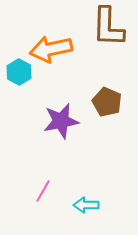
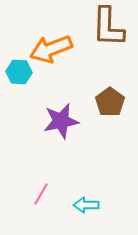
orange arrow: rotated 9 degrees counterclockwise
cyan hexagon: rotated 25 degrees counterclockwise
brown pentagon: moved 3 px right; rotated 12 degrees clockwise
pink line: moved 2 px left, 3 px down
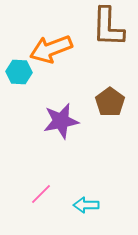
pink line: rotated 15 degrees clockwise
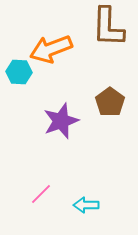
purple star: rotated 9 degrees counterclockwise
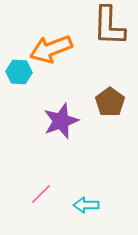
brown L-shape: moved 1 px right, 1 px up
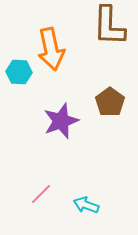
orange arrow: rotated 81 degrees counterclockwise
cyan arrow: rotated 20 degrees clockwise
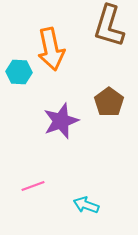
brown L-shape: rotated 15 degrees clockwise
brown pentagon: moved 1 px left
pink line: moved 8 px left, 8 px up; rotated 25 degrees clockwise
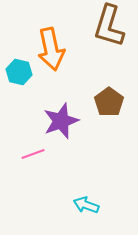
cyan hexagon: rotated 10 degrees clockwise
pink line: moved 32 px up
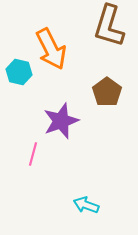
orange arrow: rotated 15 degrees counterclockwise
brown pentagon: moved 2 px left, 10 px up
pink line: rotated 55 degrees counterclockwise
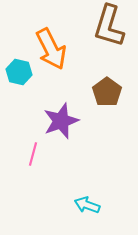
cyan arrow: moved 1 px right
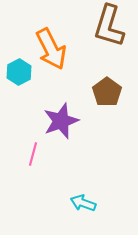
cyan hexagon: rotated 20 degrees clockwise
cyan arrow: moved 4 px left, 2 px up
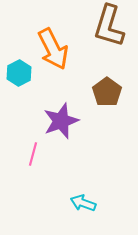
orange arrow: moved 2 px right
cyan hexagon: moved 1 px down
